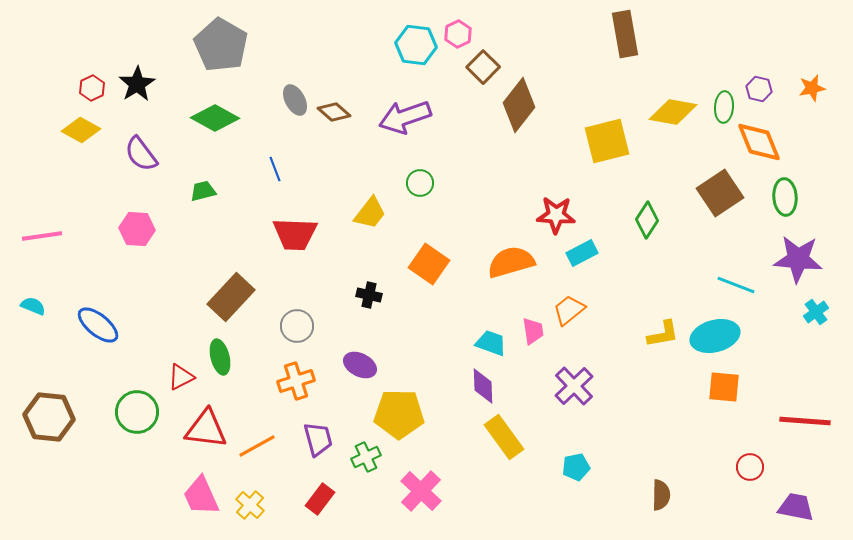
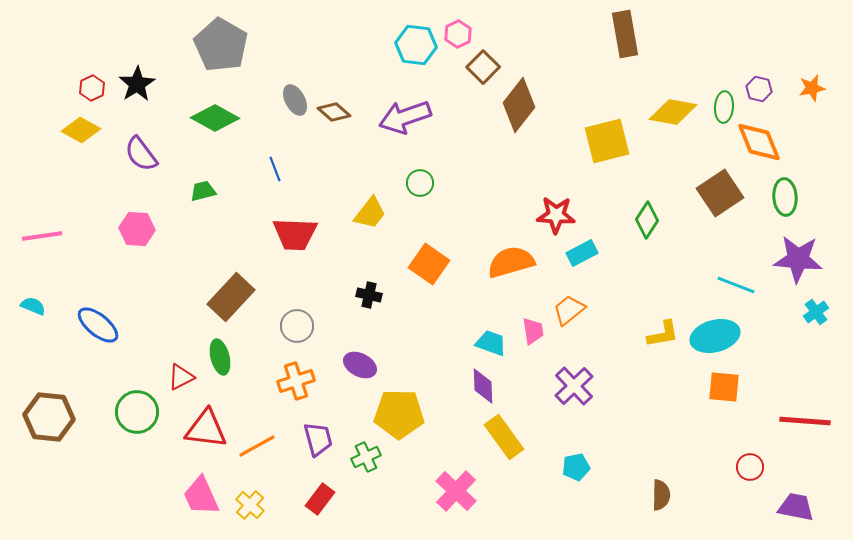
pink cross at (421, 491): moved 35 px right
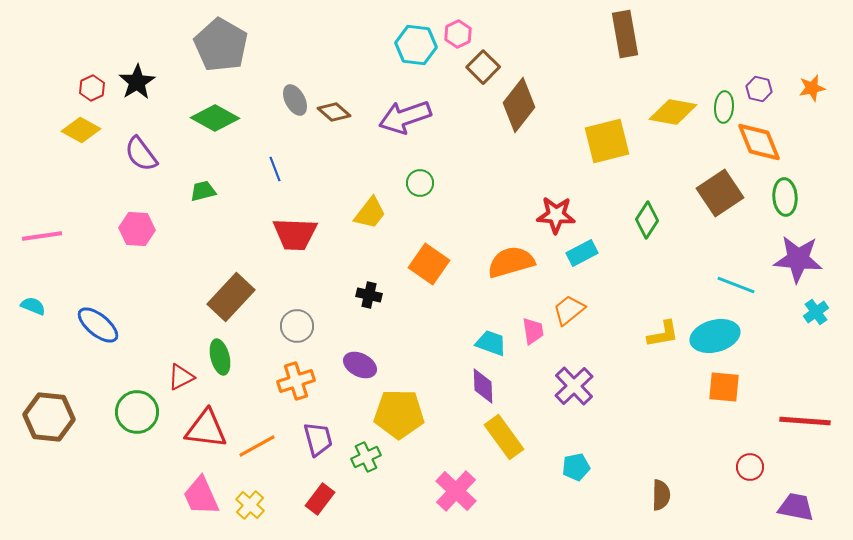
black star at (137, 84): moved 2 px up
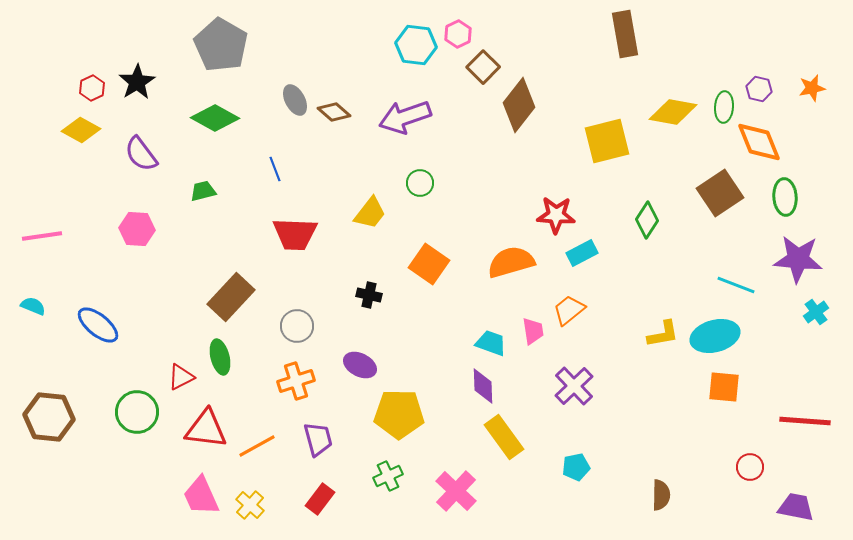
green cross at (366, 457): moved 22 px right, 19 px down
